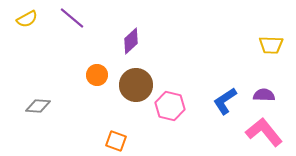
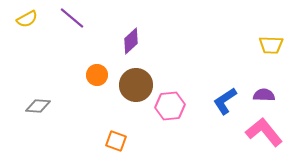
pink hexagon: rotated 20 degrees counterclockwise
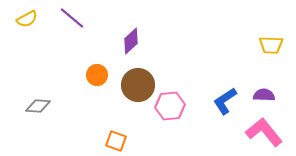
brown circle: moved 2 px right
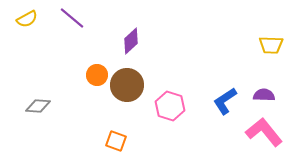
brown circle: moved 11 px left
pink hexagon: rotated 24 degrees clockwise
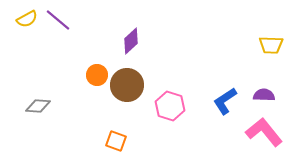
purple line: moved 14 px left, 2 px down
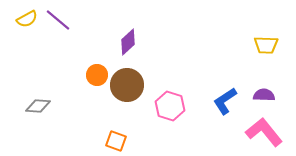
purple diamond: moved 3 px left, 1 px down
yellow trapezoid: moved 5 px left
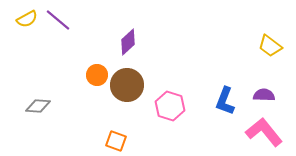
yellow trapezoid: moved 4 px right, 1 px down; rotated 35 degrees clockwise
blue L-shape: rotated 36 degrees counterclockwise
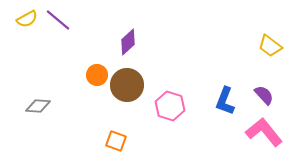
purple semicircle: rotated 45 degrees clockwise
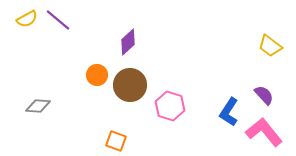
brown circle: moved 3 px right
blue L-shape: moved 4 px right, 11 px down; rotated 12 degrees clockwise
